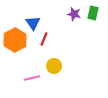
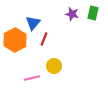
purple star: moved 2 px left
blue triangle: rotated 14 degrees clockwise
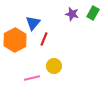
green rectangle: rotated 16 degrees clockwise
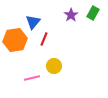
purple star: moved 1 px left, 1 px down; rotated 24 degrees clockwise
blue triangle: moved 1 px up
orange hexagon: rotated 20 degrees clockwise
